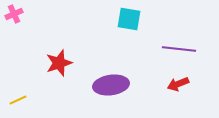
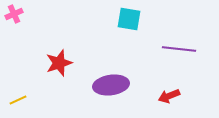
red arrow: moved 9 px left, 12 px down
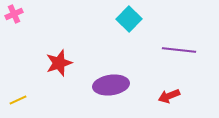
cyan square: rotated 35 degrees clockwise
purple line: moved 1 px down
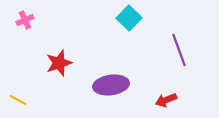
pink cross: moved 11 px right, 6 px down
cyan square: moved 1 px up
purple line: rotated 64 degrees clockwise
red arrow: moved 3 px left, 4 px down
yellow line: rotated 54 degrees clockwise
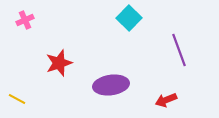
yellow line: moved 1 px left, 1 px up
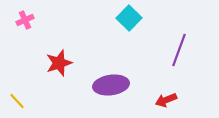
purple line: rotated 40 degrees clockwise
yellow line: moved 2 px down; rotated 18 degrees clockwise
